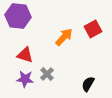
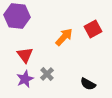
purple hexagon: moved 1 px left
red triangle: rotated 36 degrees clockwise
purple star: rotated 30 degrees counterclockwise
black semicircle: rotated 91 degrees counterclockwise
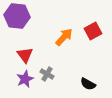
red square: moved 2 px down
gray cross: rotated 16 degrees counterclockwise
